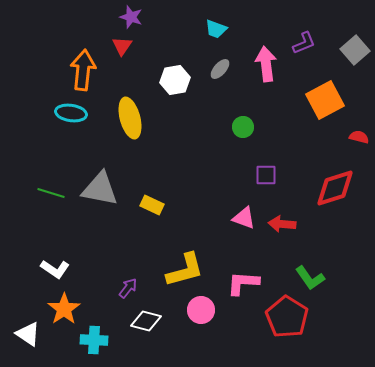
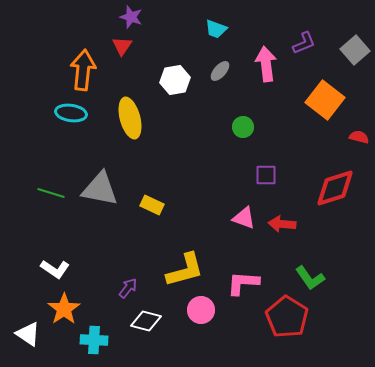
gray ellipse: moved 2 px down
orange square: rotated 24 degrees counterclockwise
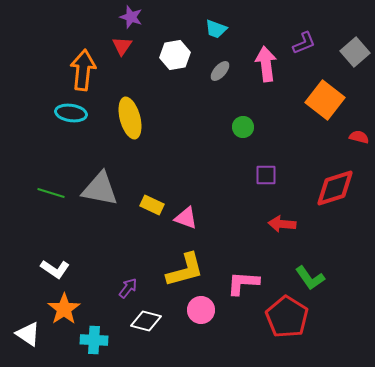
gray square: moved 2 px down
white hexagon: moved 25 px up
pink triangle: moved 58 px left
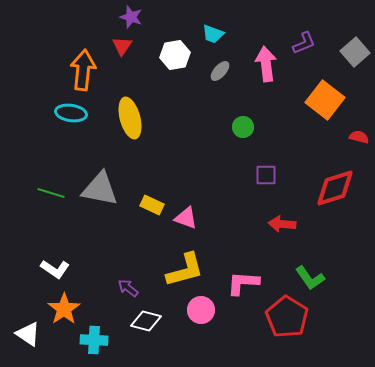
cyan trapezoid: moved 3 px left, 5 px down
purple arrow: rotated 90 degrees counterclockwise
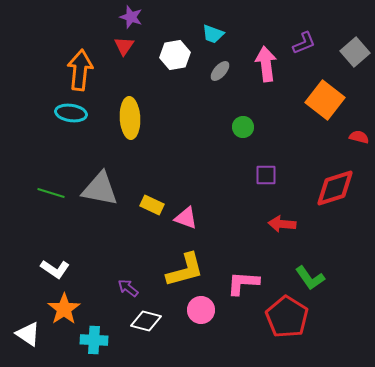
red triangle: moved 2 px right
orange arrow: moved 3 px left
yellow ellipse: rotated 12 degrees clockwise
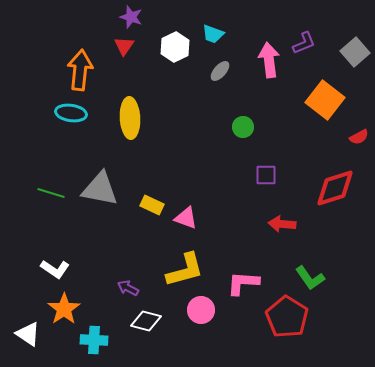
white hexagon: moved 8 px up; rotated 16 degrees counterclockwise
pink arrow: moved 3 px right, 4 px up
red semicircle: rotated 138 degrees clockwise
purple arrow: rotated 10 degrees counterclockwise
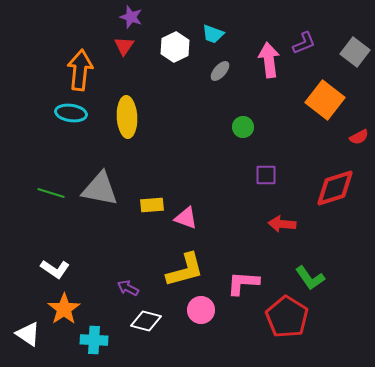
gray square: rotated 12 degrees counterclockwise
yellow ellipse: moved 3 px left, 1 px up
yellow rectangle: rotated 30 degrees counterclockwise
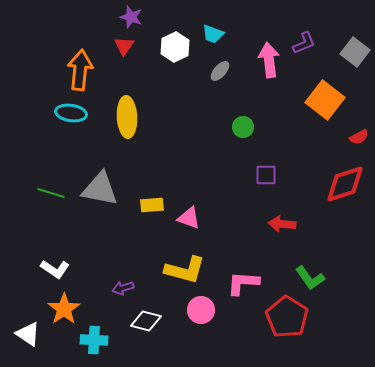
red diamond: moved 10 px right, 4 px up
pink triangle: moved 3 px right
yellow L-shape: rotated 30 degrees clockwise
purple arrow: moved 5 px left; rotated 45 degrees counterclockwise
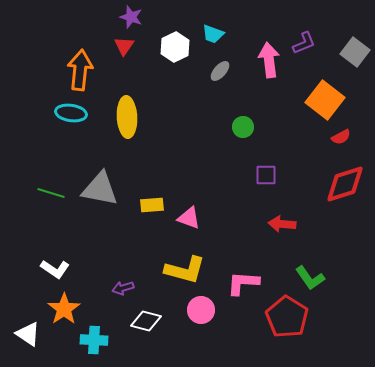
red semicircle: moved 18 px left
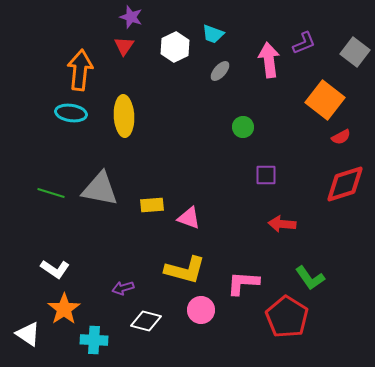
yellow ellipse: moved 3 px left, 1 px up
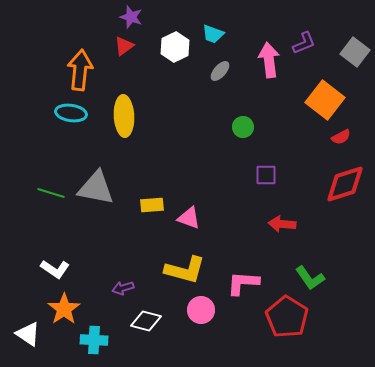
red triangle: rotated 20 degrees clockwise
gray triangle: moved 4 px left, 1 px up
